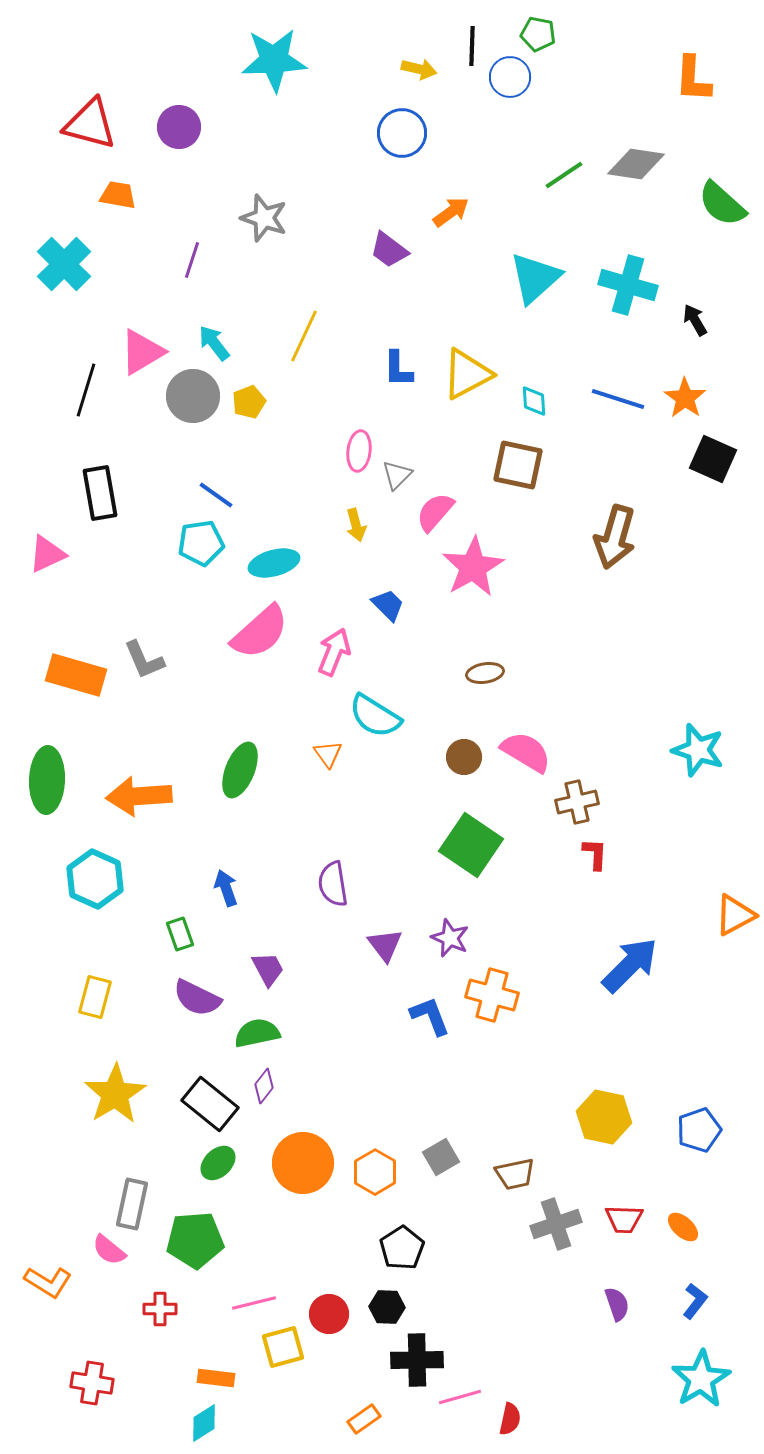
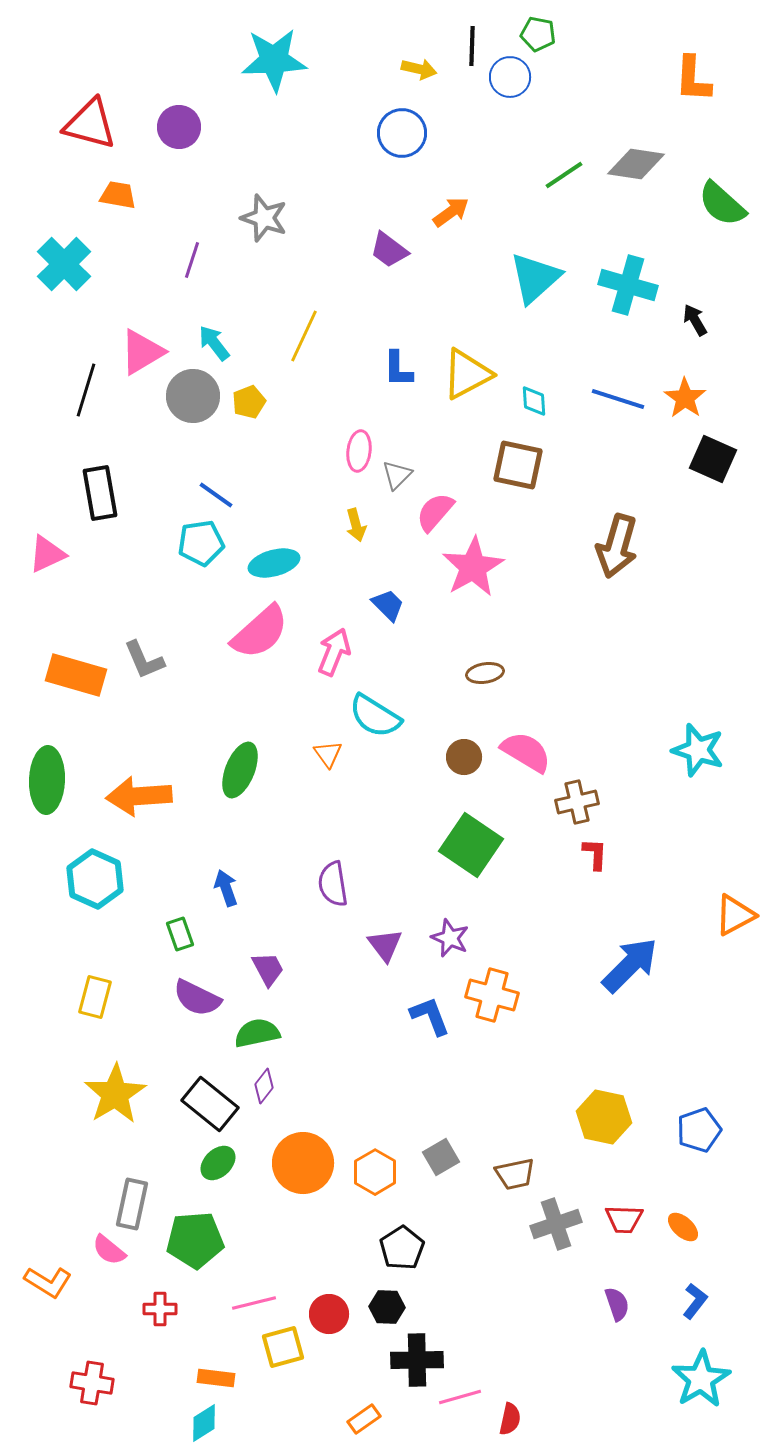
brown arrow at (615, 537): moved 2 px right, 9 px down
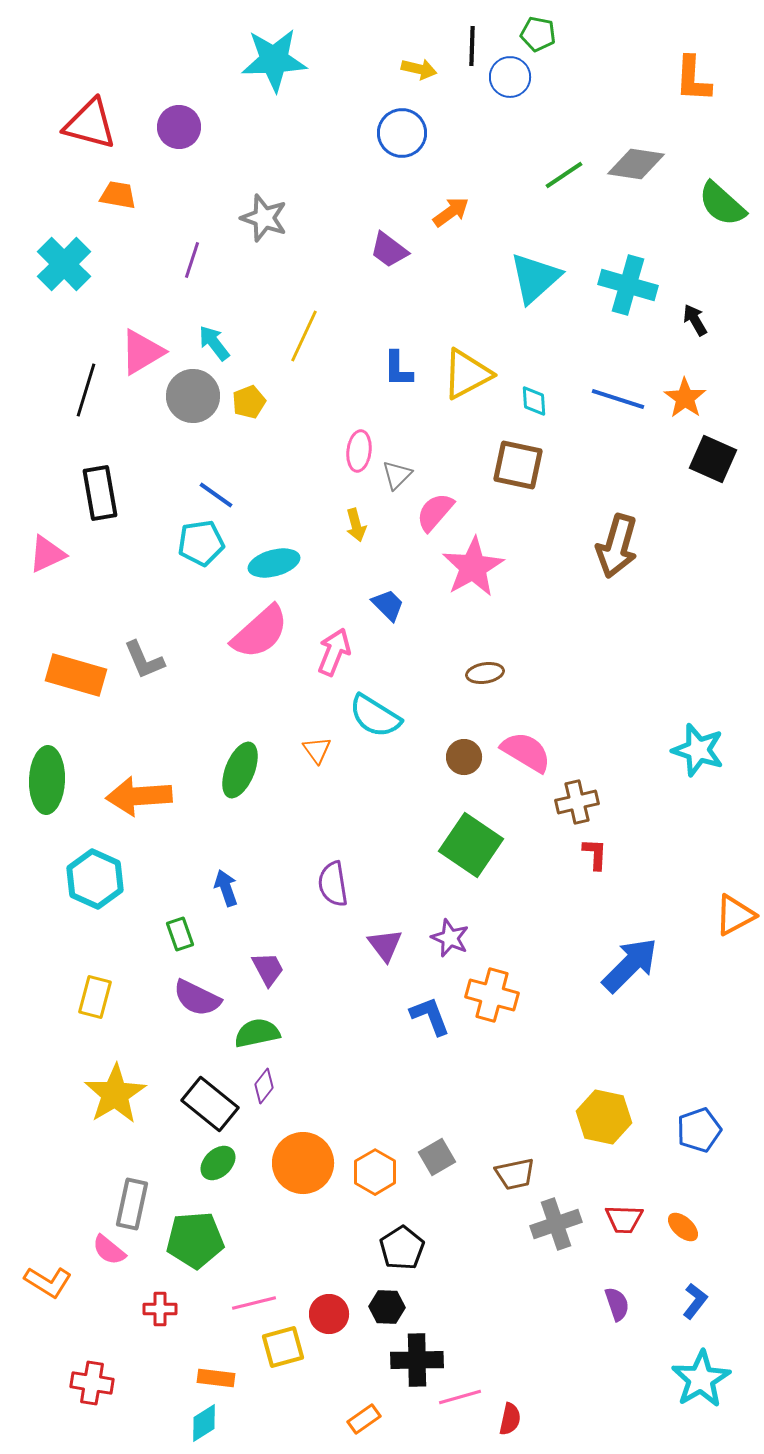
orange triangle at (328, 754): moved 11 px left, 4 px up
gray square at (441, 1157): moved 4 px left
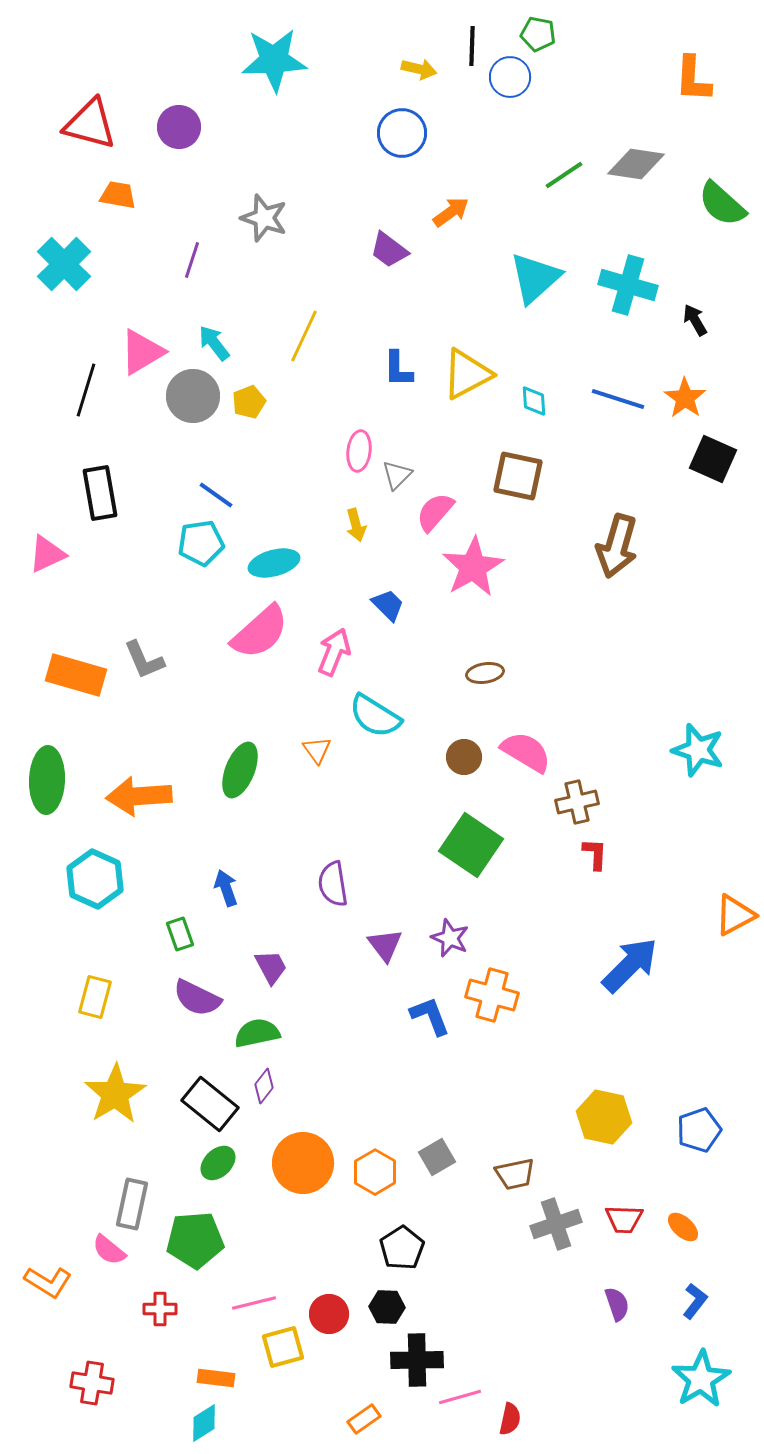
brown square at (518, 465): moved 11 px down
purple trapezoid at (268, 969): moved 3 px right, 2 px up
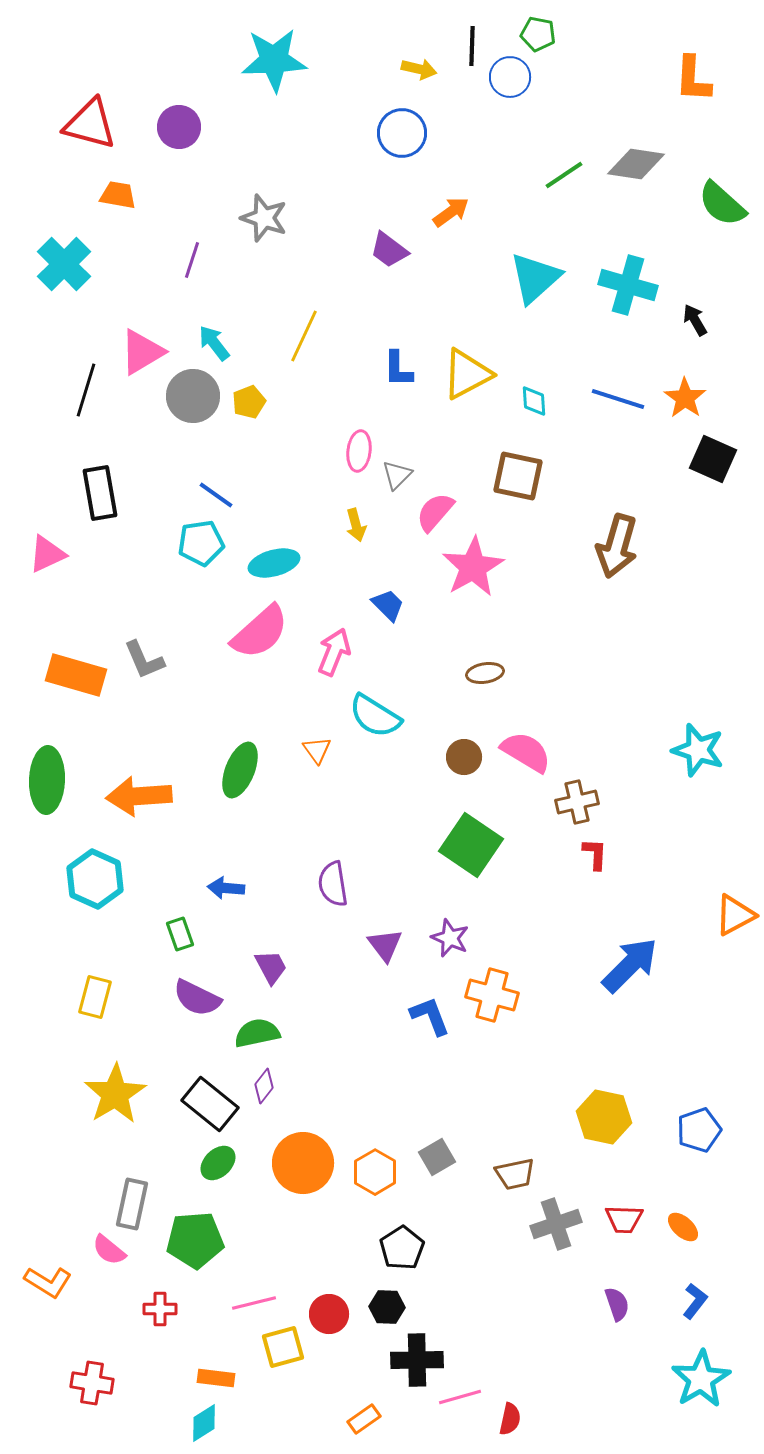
blue arrow at (226, 888): rotated 66 degrees counterclockwise
